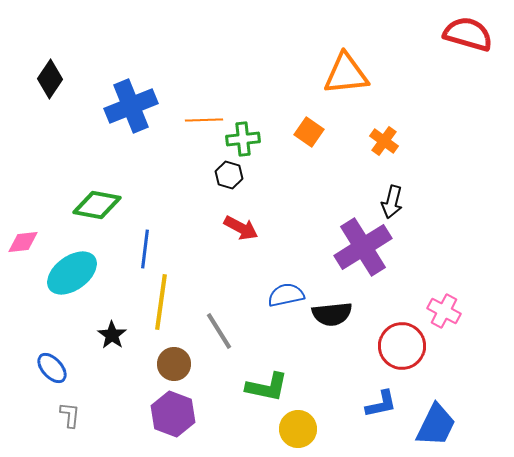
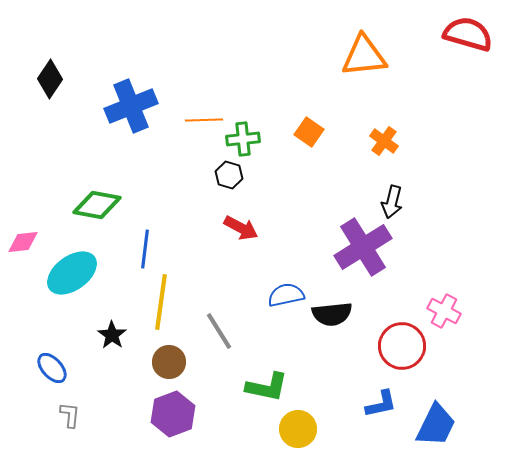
orange triangle: moved 18 px right, 18 px up
brown circle: moved 5 px left, 2 px up
purple hexagon: rotated 18 degrees clockwise
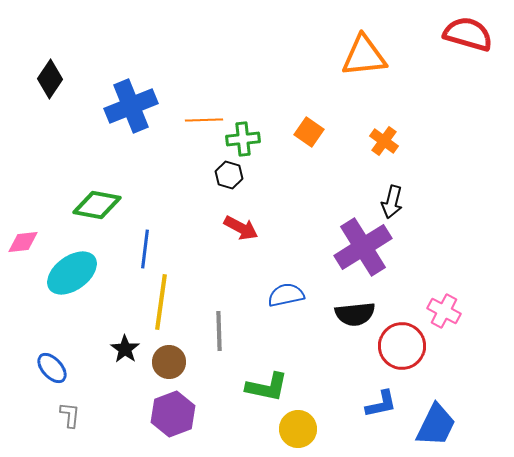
black semicircle: moved 23 px right
gray line: rotated 30 degrees clockwise
black star: moved 13 px right, 14 px down
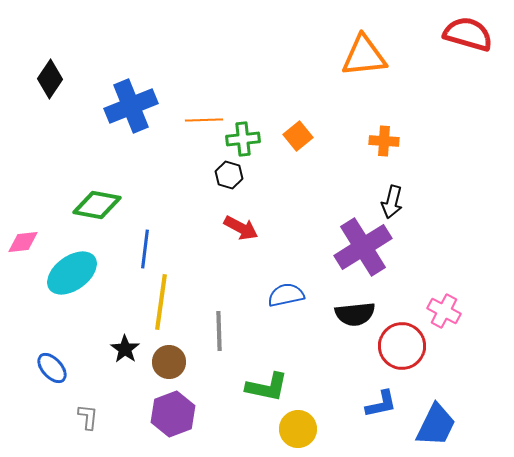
orange square: moved 11 px left, 4 px down; rotated 16 degrees clockwise
orange cross: rotated 32 degrees counterclockwise
gray L-shape: moved 18 px right, 2 px down
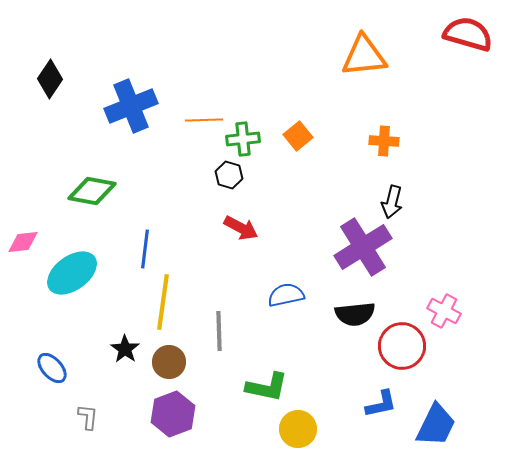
green diamond: moved 5 px left, 14 px up
yellow line: moved 2 px right
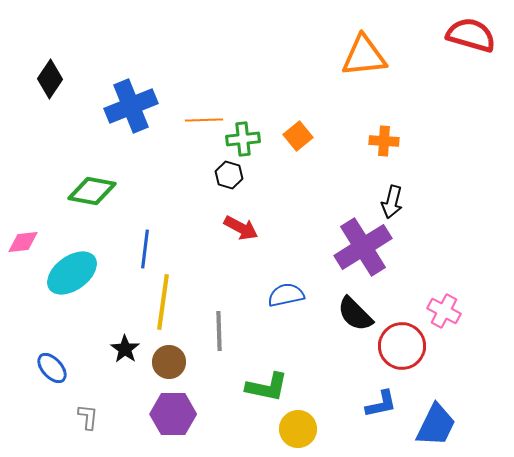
red semicircle: moved 3 px right, 1 px down
black semicircle: rotated 51 degrees clockwise
purple hexagon: rotated 21 degrees clockwise
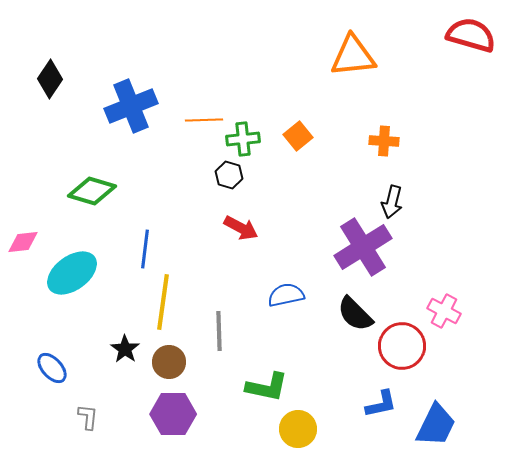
orange triangle: moved 11 px left
green diamond: rotated 6 degrees clockwise
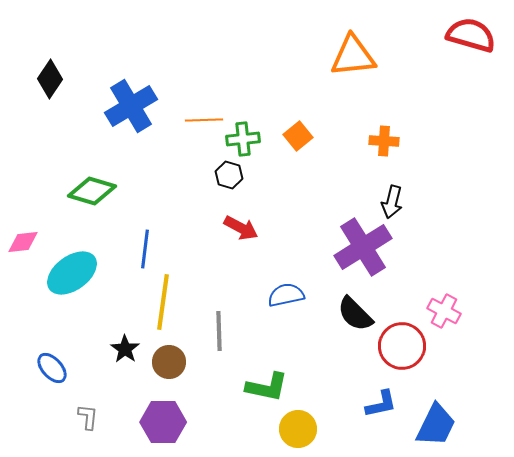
blue cross: rotated 9 degrees counterclockwise
purple hexagon: moved 10 px left, 8 px down
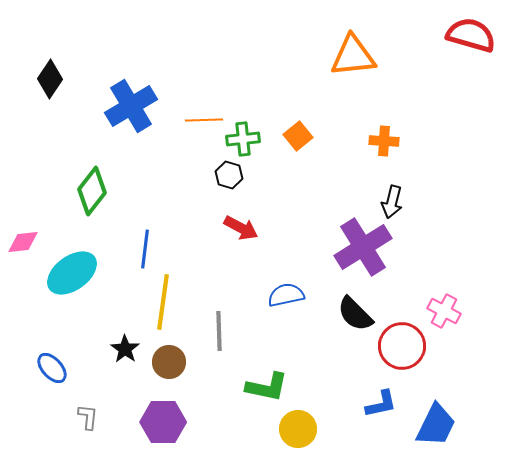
green diamond: rotated 69 degrees counterclockwise
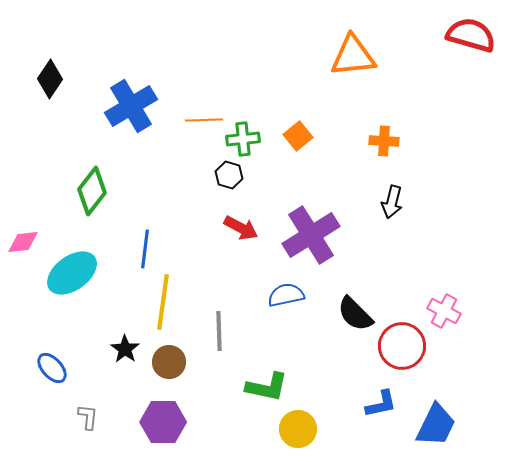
purple cross: moved 52 px left, 12 px up
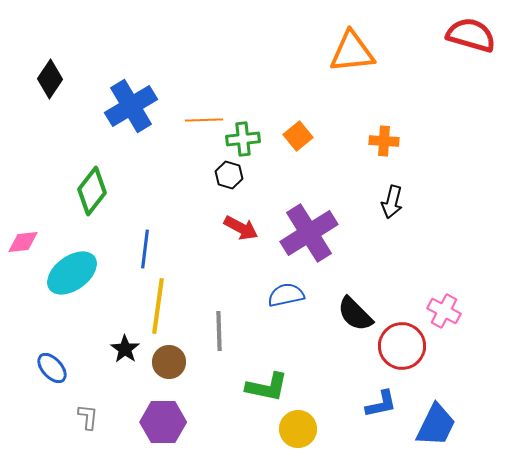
orange triangle: moved 1 px left, 4 px up
purple cross: moved 2 px left, 2 px up
yellow line: moved 5 px left, 4 px down
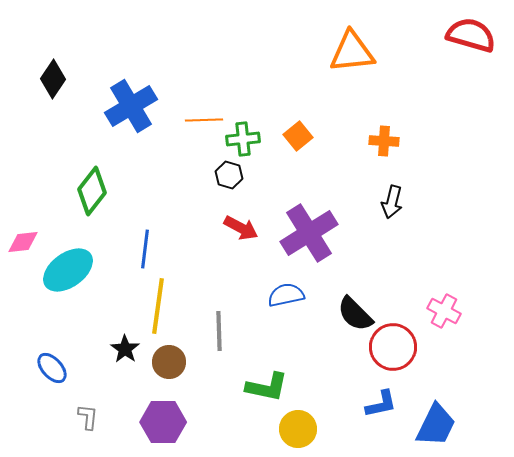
black diamond: moved 3 px right
cyan ellipse: moved 4 px left, 3 px up
red circle: moved 9 px left, 1 px down
